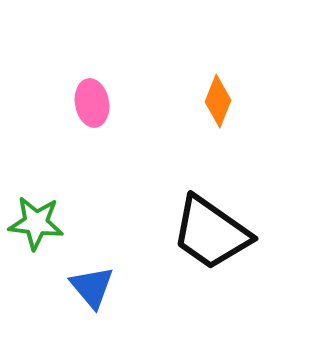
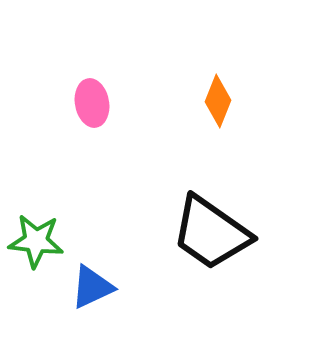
green star: moved 18 px down
blue triangle: rotated 45 degrees clockwise
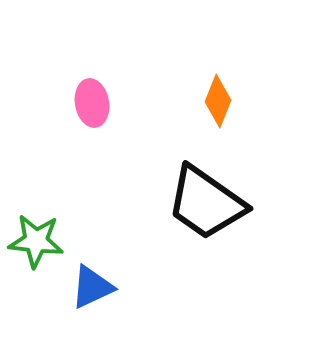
black trapezoid: moved 5 px left, 30 px up
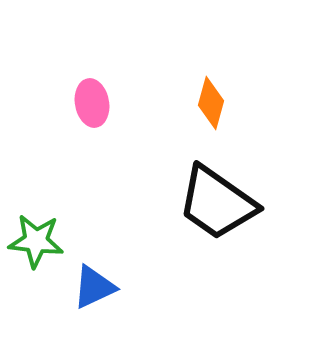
orange diamond: moved 7 px left, 2 px down; rotated 6 degrees counterclockwise
black trapezoid: moved 11 px right
blue triangle: moved 2 px right
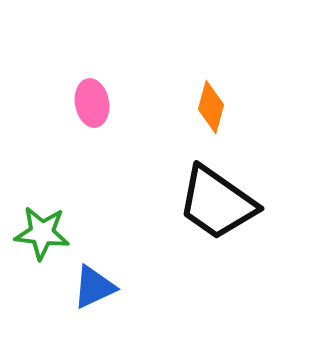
orange diamond: moved 4 px down
green star: moved 6 px right, 8 px up
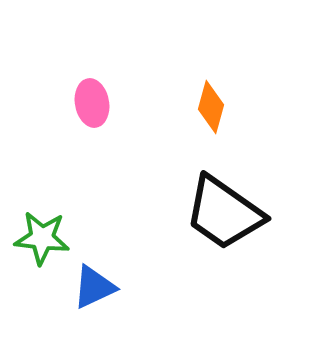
black trapezoid: moved 7 px right, 10 px down
green star: moved 5 px down
